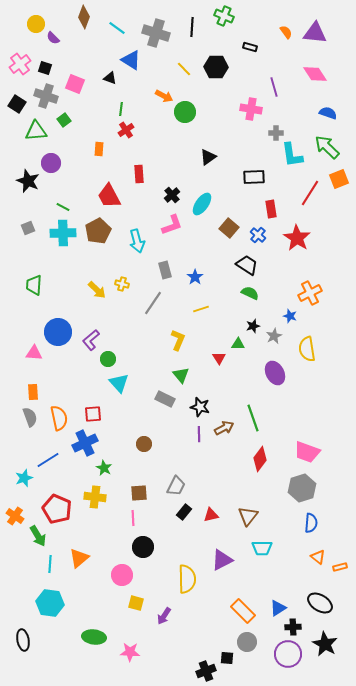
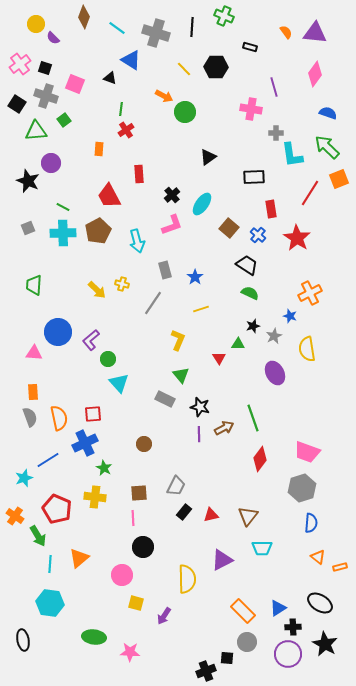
pink diamond at (315, 74): rotated 70 degrees clockwise
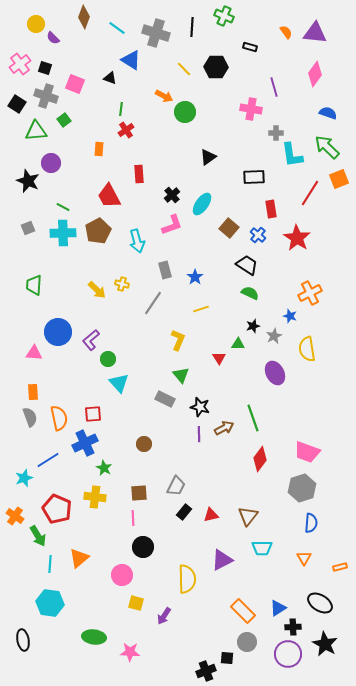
orange triangle at (318, 557): moved 14 px left, 1 px down; rotated 21 degrees clockwise
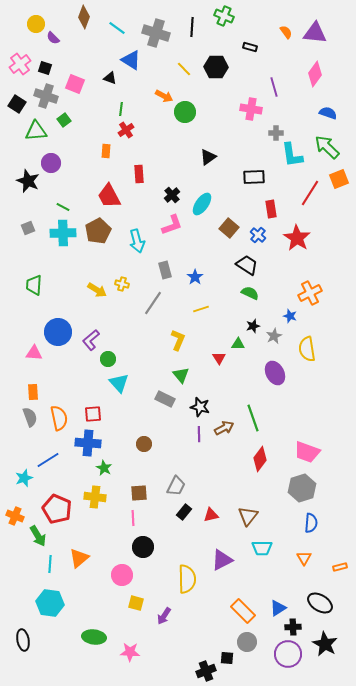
orange rectangle at (99, 149): moved 7 px right, 2 px down
yellow arrow at (97, 290): rotated 12 degrees counterclockwise
blue cross at (85, 443): moved 3 px right; rotated 30 degrees clockwise
orange cross at (15, 516): rotated 12 degrees counterclockwise
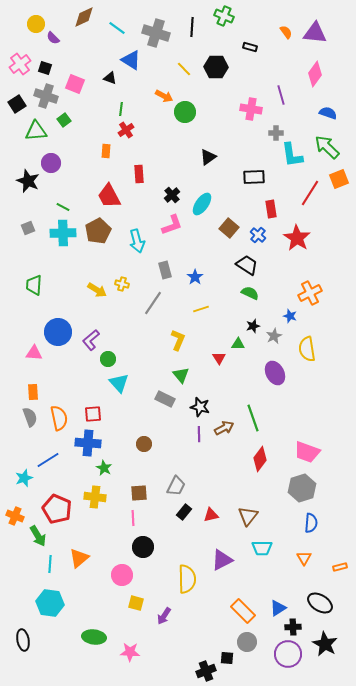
brown diamond at (84, 17): rotated 45 degrees clockwise
purple line at (274, 87): moved 7 px right, 8 px down
black square at (17, 104): rotated 24 degrees clockwise
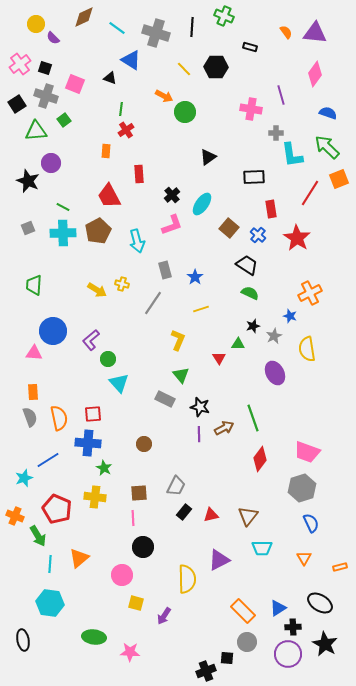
blue circle at (58, 332): moved 5 px left, 1 px up
blue semicircle at (311, 523): rotated 30 degrees counterclockwise
purple triangle at (222, 560): moved 3 px left
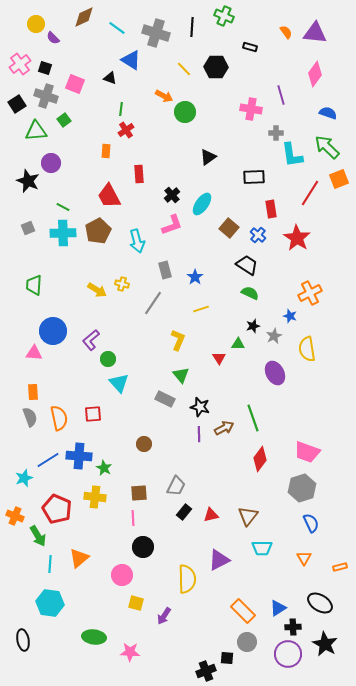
blue cross at (88, 443): moved 9 px left, 13 px down
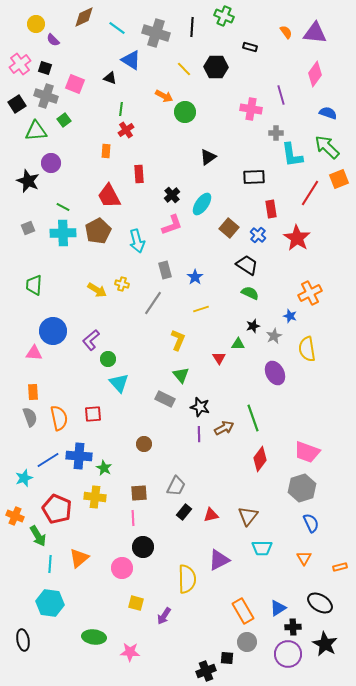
purple semicircle at (53, 38): moved 2 px down
pink circle at (122, 575): moved 7 px up
orange rectangle at (243, 611): rotated 15 degrees clockwise
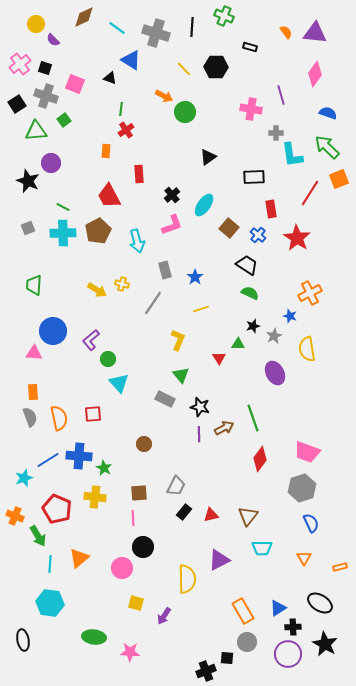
cyan ellipse at (202, 204): moved 2 px right, 1 px down
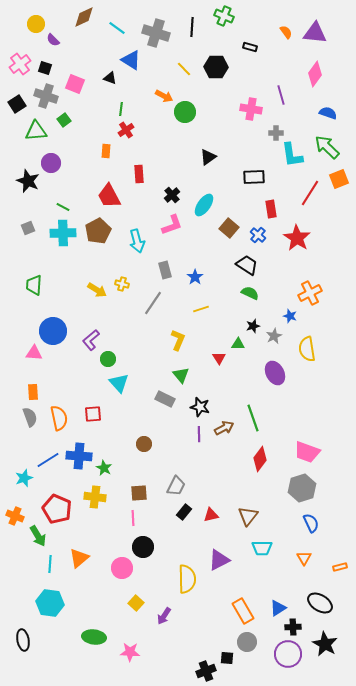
yellow square at (136, 603): rotated 28 degrees clockwise
